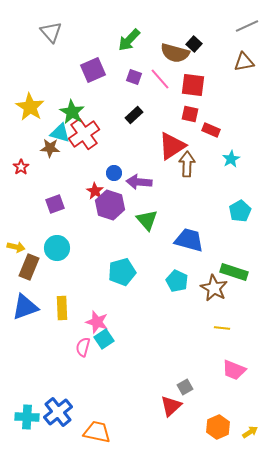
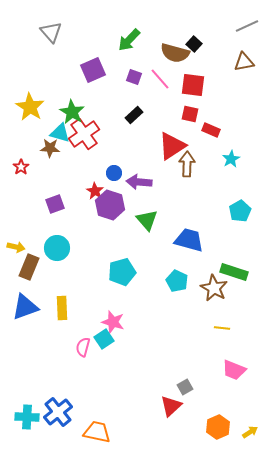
pink star at (97, 322): moved 16 px right
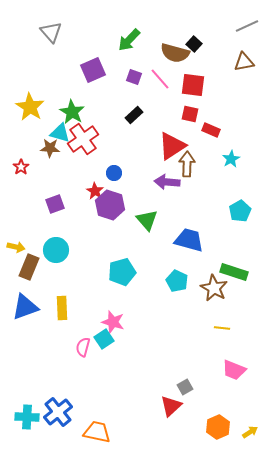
red cross at (84, 134): moved 1 px left, 5 px down
purple arrow at (139, 182): moved 28 px right
cyan circle at (57, 248): moved 1 px left, 2 px down
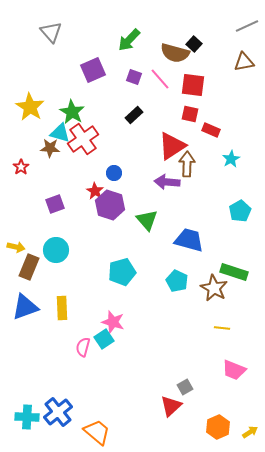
orange trapezoid at (97, 432): rotated 28 degrees clockwise
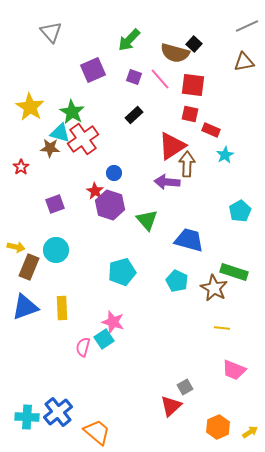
cyan star at (231, 159): moved 6 px left, 4 px up
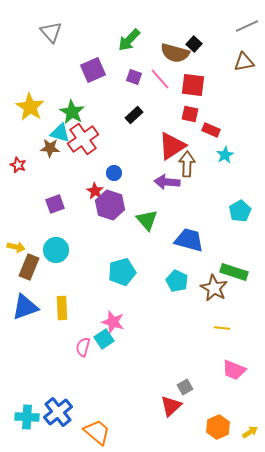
red star at (21, 167): moved 3 px left, 2 px up; rotated 14 degrees counterclockwise
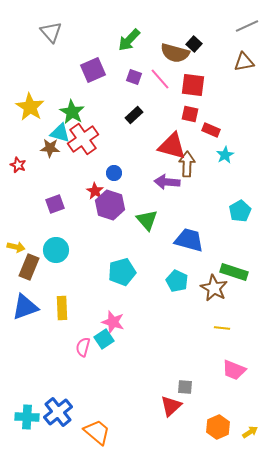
red triangle at (172, 146): rotated 48 degrees clockwise
gray square at (185, 387): rotated 35 degrees clockwise
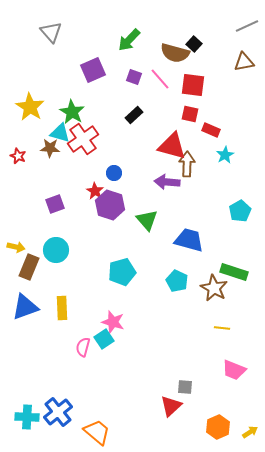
red star at (18, 165): moved 9 px up
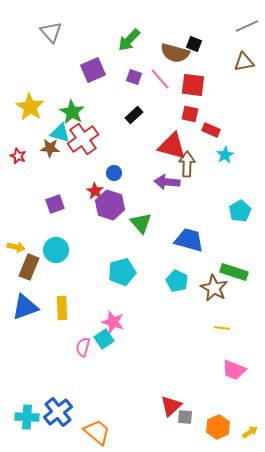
black square at (194, 44): rotated 21 degrees counterclockwise
green triangle at (147, 220): moved 6 px left, 3 px down
gray square at (185, 387): moved 30 px down
